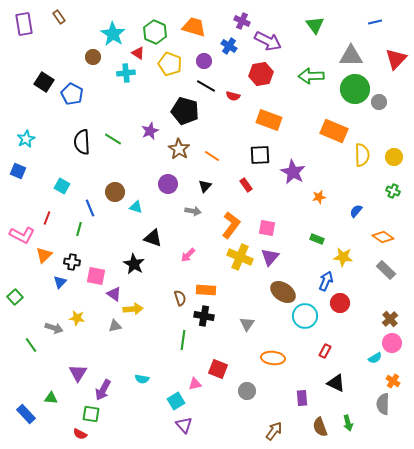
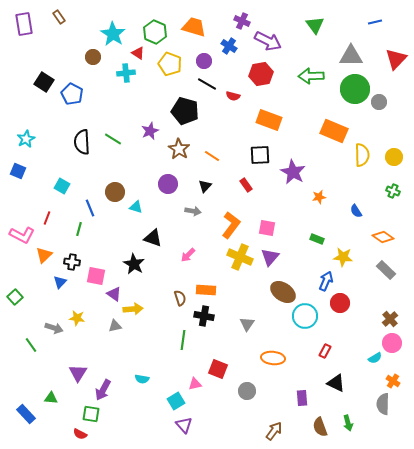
black line at (206, 86): moved 1 px right, 2 px up
blue semicircle at (356, 211): rotated 72 degrees counterclockwise
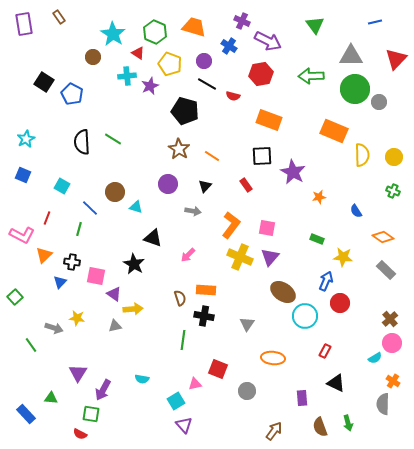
cyan cross at (126, 73): moved 1 px right, 3 px down
purple star at (150, 131): moved 45 px up
black square at (260, 155): moved 2 px right, 1 px down
blue square at (18, 171): moved 5 px right, 4 px down
blue line at (90, 208): rotated 24 degrees counterclockwise
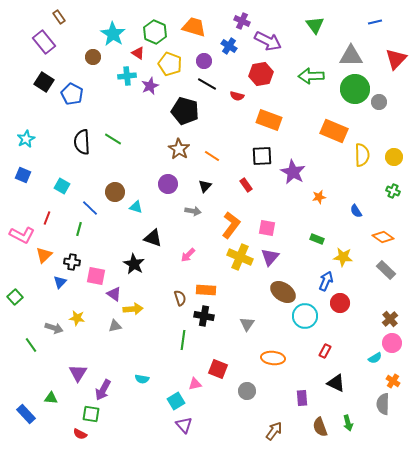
purple rectangle at (24, 24): moved 20 px right, 18 px down; rotated 30 degrees counterclockwise
red semicircle at (233, 96): moved 4 px right
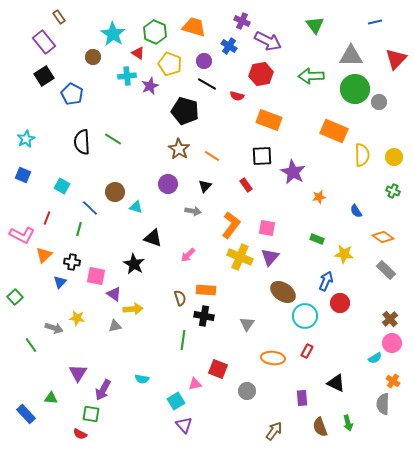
black square at (44, 82): moved 6 px up; rotated 24 degrees clockwise
yellow star at (343, 257): moved 1 px right, 3 px up
red rectangle at (325, 351): moved 18 px left
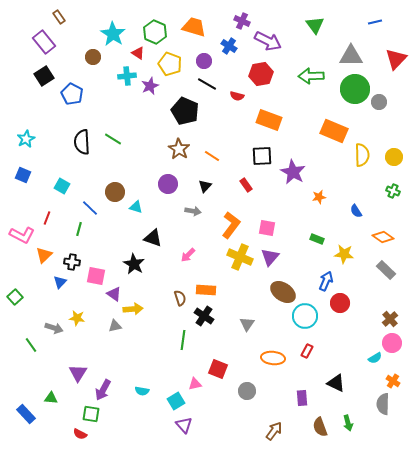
black pentagon at (185, 111): rotated 8 degrees clockwise
black cross at (204, 316): rotated 24 degrees clockwise
cyan semicircle at (142, 379): moved 12 px down
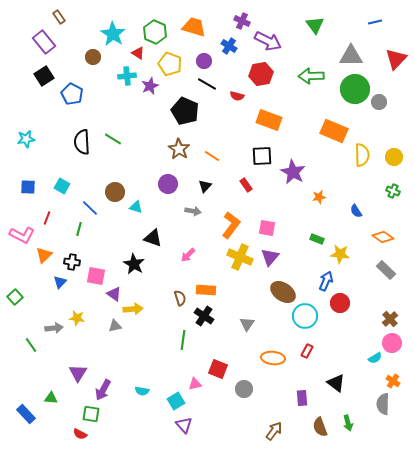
cyan star at (26, 139): rotated 18 degrees clockwise
blue square at (23, 175): moved 5 px right, 12 px down; rotated 21 degrees counterclockwise
yellow star at (344, 254): moved 4 px left
gray arrow at (54, 328): rotated 24 degrees counterclockwise
black triangle at (336, 383): rotated 12 degrees clockwise
gray circle at (247, 391): moved 3 px left, 2 px up
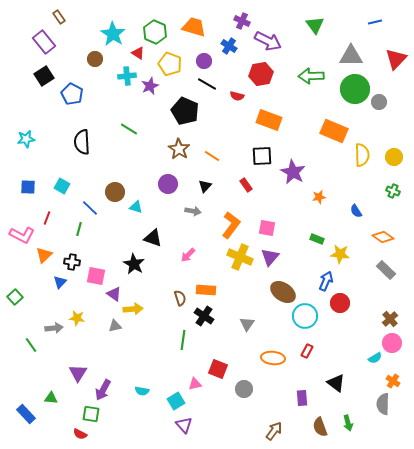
brown circle at (93, 57): moved 2 px right, 2 px down
green line at (113, 139): moved 16 px right, 10 px up
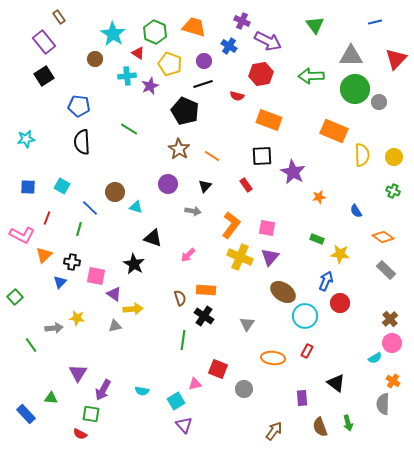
black line at (207, 84): moved 4 px left; rotated 48 degrees counterclockwise
blue pentagon at (72, 94): moved 7 px right, 12 px down; rotated 20 degrees counterclockwise
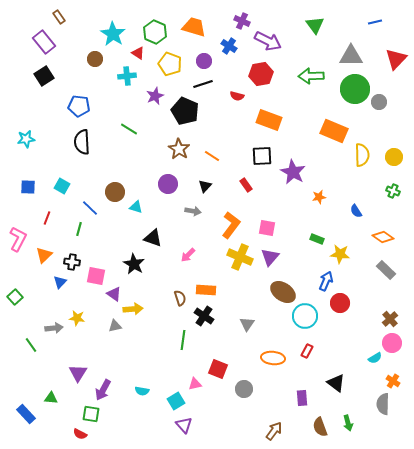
purple star at (150, 86): moved 5 px right, 10 px down
pink L-shape at (22, 235): moved 4 px left, 4 px down; rotated 90 degrees counterclockwise
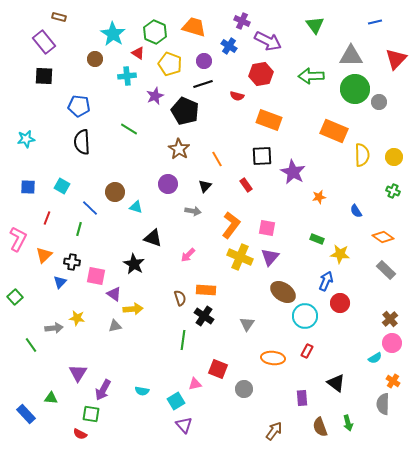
brown rectangle at (59, 17): rotated 40 degrees counterclockwise
black square at (44, 76): rotated 36 degrees clockwise
orange line at (212, 156): moved 5 px right, 3 px down; rotated 28 degrees clockwise
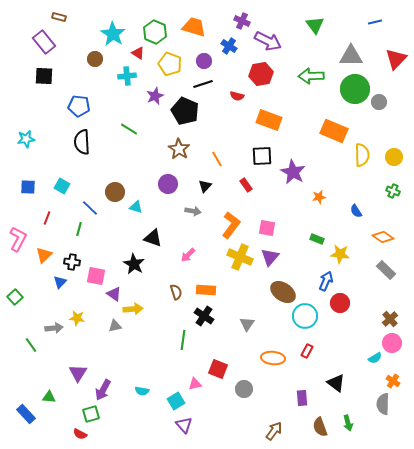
brown semicircle at (180, 298): moved 4 px left, 6 px up
green triangle at (51, 398): moved 2 px left, 1 px up
green square at (91, 414): rotated 24 degrees counterclockwise
